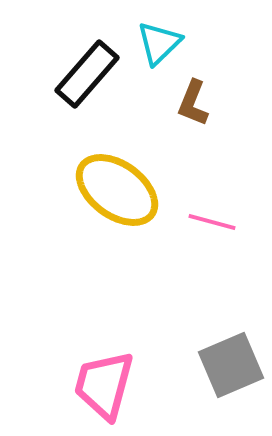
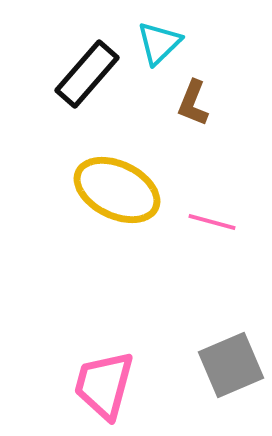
yellow ellipse: rotated 10 degrees counterclockwise
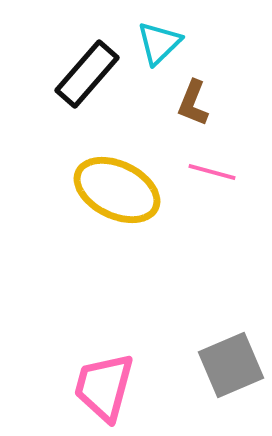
pink line: moved 50 px up
pink trapezoid: moved 2 px down
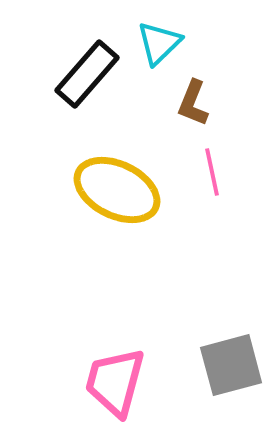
pink line: rotated 63 degrees clockwise
gray square: rotated 8 degrees clockwise
pink trapezoid: moved 11 px right, 5 px up
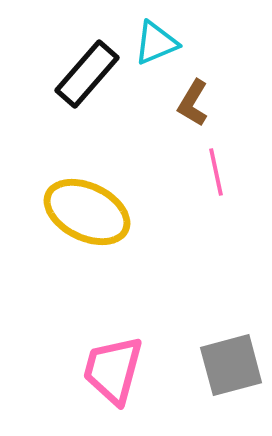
cyan triangle: moved 3 px left; rotated 21 degrees clockwise
brown L-shape: rotated 9 degrees clockwise
pink line: moved 4 px right
yellow ellipse: moved 30 px left, 22 px down
pink trapezoid: moved 2 px left, 12 px up
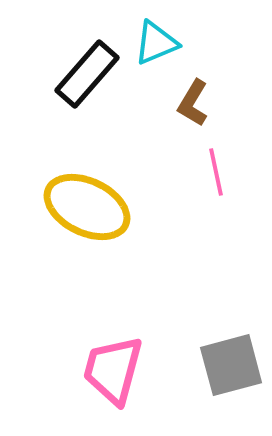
yellow ellipse: moved 5 px up
